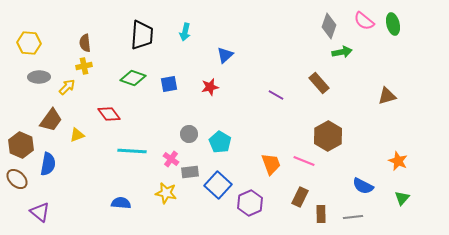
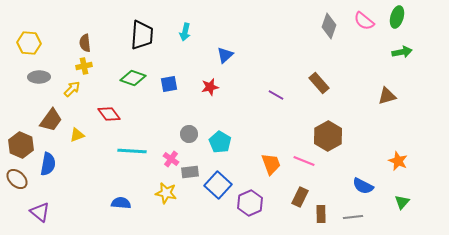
green ellipse at (393, 24): moved 4 px right, 7 px up; rotated 30 degrees clockwise
green arrow at (342, 52): moved 60 px right
yellow arrow at (67, 87): moved 5 px right, 2 px down
green triangle at (402, 198): moved 4 px down
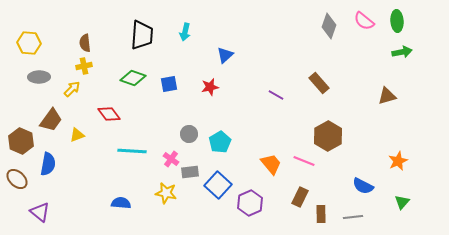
green ellipse at (397, 17): moved 4 px down; rotated 20 degrees counterclockwise
cyan pentagon at (220, 142): rotated 10 degrees clockwise
brown hexagon at (21, 145): moved 4 px up
orange star at (398, 161): rotated 24 degrees clockwise
orange trapezoid at (271, 164): rotated 20 degrees counterclockwise
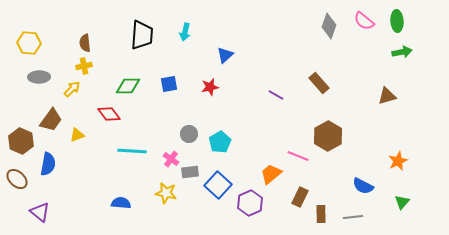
green diamond at (133, 78): moved 5 px left, 8 px down; rotated 20 degrees counterclockwise
pink line at (304, 161): moved 6 px left, 5 px up
orange trapezoid at (271, 164): moved 10 px down; rotated 90 degrees counterclockwise
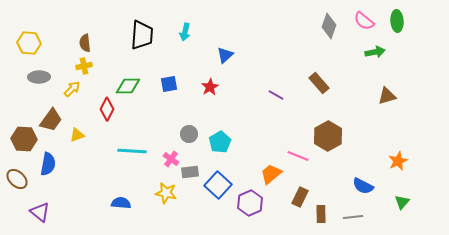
green arrow at (402, 52): moved 27 px left
red star at (210, 87): rotated 18 degrees counterclockwise
red diamond at (109, 114): moved 2 px left, 5 px up; rotated 65 degrees clockwise
brown hexagon at (21, 141): moved 3 px right, 2 px up; rotated 20 degrees counterclockwise
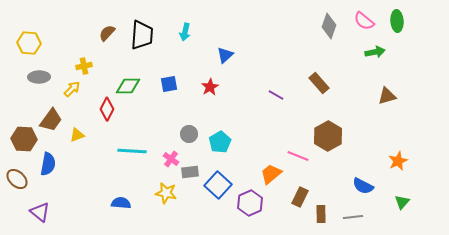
brown semicircle at (85, 43): moved 22 px right, 10 px up; rotated 48 degrees clockwise
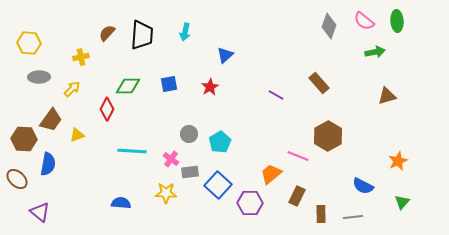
yellow cross at (84, 66): moved 3 px left, 9 px up
yellow star at (166, 193): rotated 10 degrees counterclockwise
brown rectangle at (300, 197): moved 3 px left, 1 px up
purple hexagon at (250, 203): rotated 25 degrees clockwise
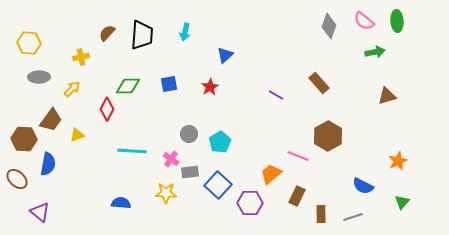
gray line at (353, 217): rotated 12 degrees counterclockwise
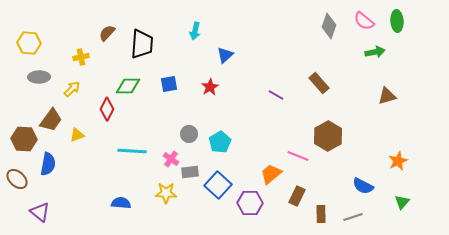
cyan arrow at (185, 32): moved 10 px right, 1 px up
black trapezoid at (142, 35): moved 9 px down
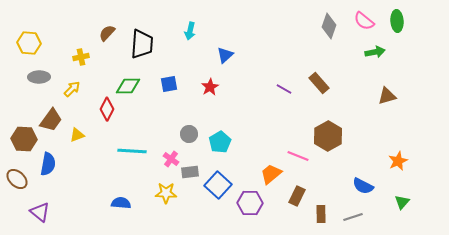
cyan arrow at (195, 31): moved 5 px left
purple line at (276, 95): moved 8 px right, 6 px up
